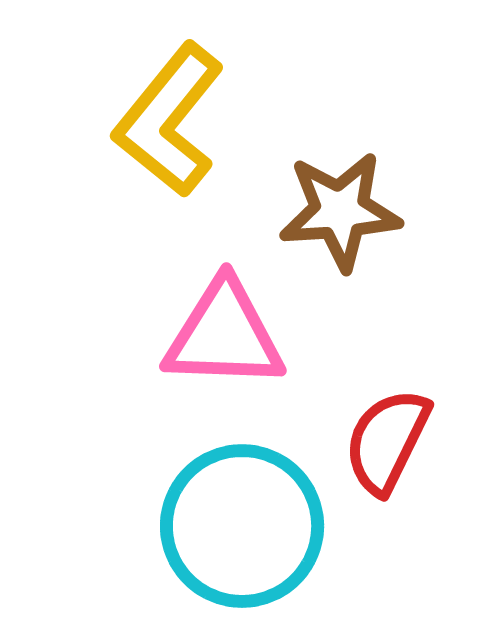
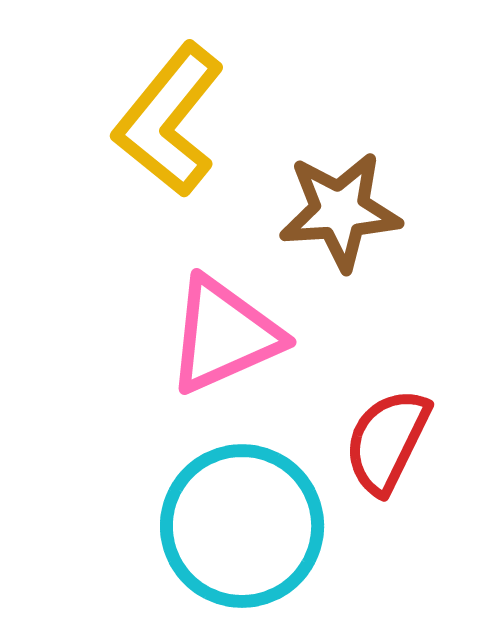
pink triangle: rotated 26 degrees counterclockwise
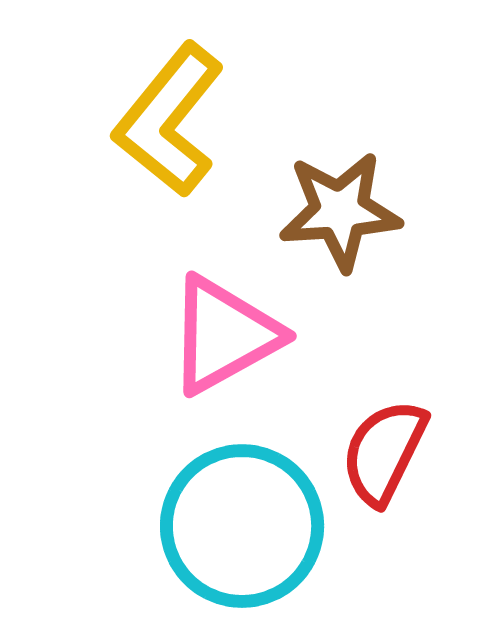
pink triangle: rotated 5 degrees counterclockwise
red semicircle: moved 3 px left, 11 px down
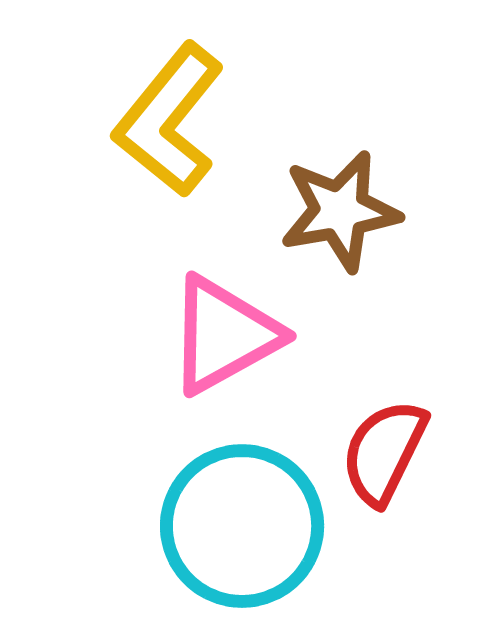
brown star: rotated 6 degrees counterclockwise
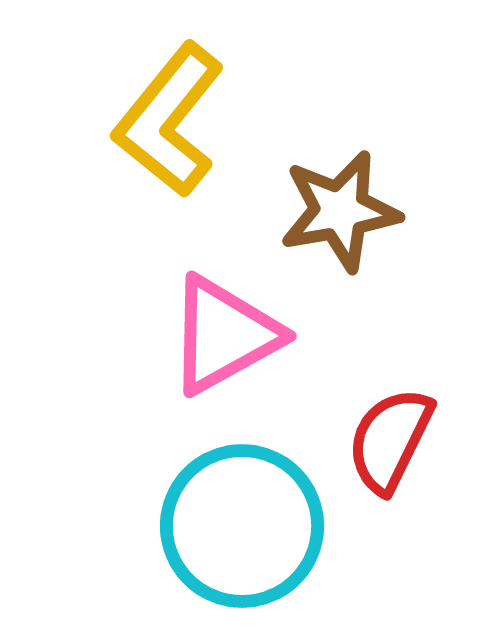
red semicircle: moved 6 px right, 12 px up
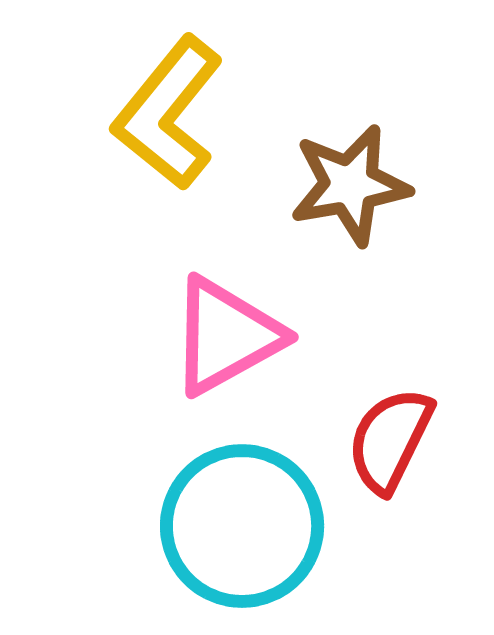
yellow L-shape: moved 1 px left, 7 px up
brown star: moved 10 px right, 26 px up
pink triangle: moved 2 px right, 1 px down
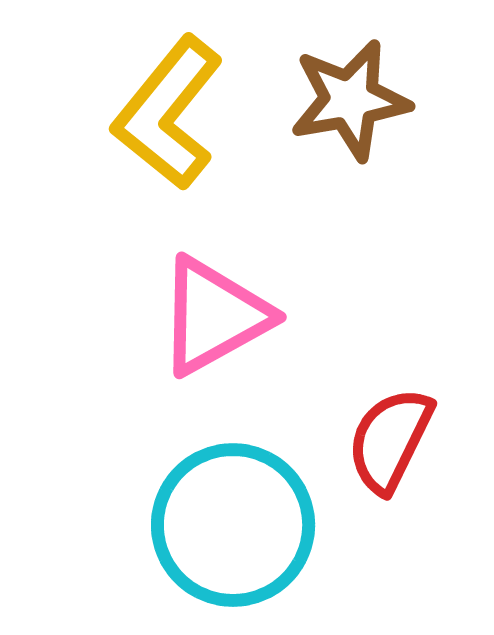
brown star: moved 85 px up
pink triangle: moved 12 px left, 20 px up
cyan circle: moved 9 px left, 1 px up
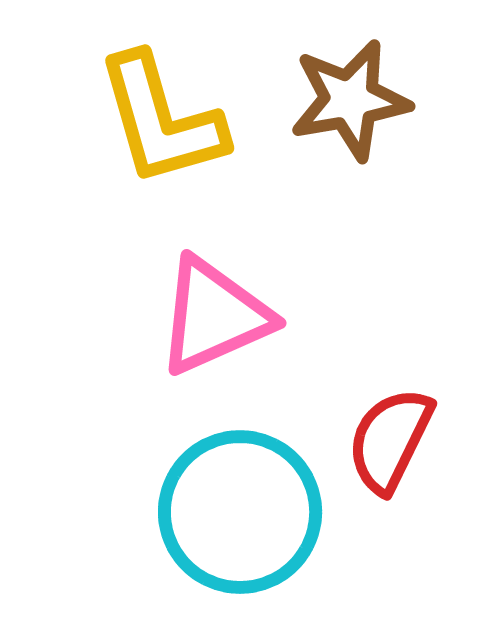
yellow L-shape: moved 7 px left, 7 px down; rotated 55 degrees counterclockwise
pink triangle: rotated 5 degrees clockwise
cyan circle: moved 7 px right, 13 px up
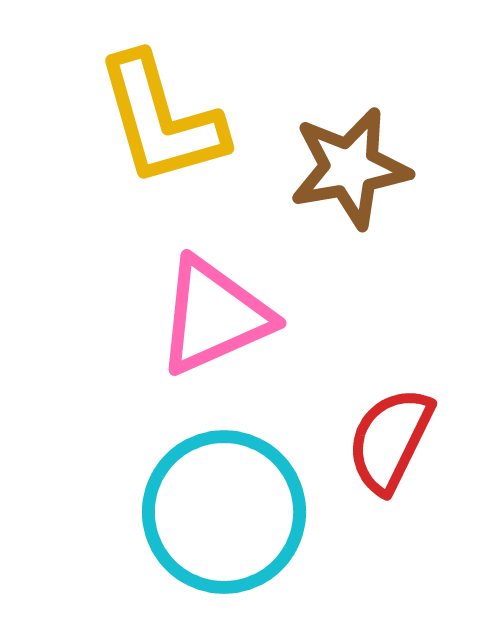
brown star: moved 68 px down
cyan circle: moved 16 px left
